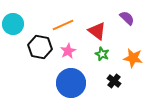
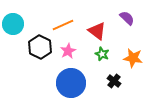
black hexagon: rotated 15 degrees clockwise
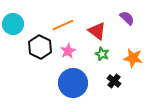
blue circle: moved 2 px right
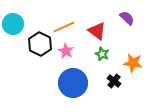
orange line: moved 1 px right, 2 px down
black hexagon: moved 3 px up
pink star: moved 2 px left; rotated 14 degrees counterclockwise
orange star: moved 5 px down
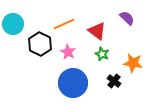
orange line: moved 3 px up
pink star: moved 2 px right, 1 px down
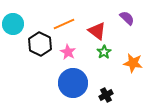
green star: moved 2 px right, 2 px up; rotated 16 degrees clockwise
black cross: moved 8 px left, 14 px down; rotated 24 degrees clockwise
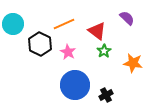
green star: moved 1 px up
blue circle: moved 2 px right, 2 px down
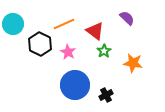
red triangle: moved 2 px left
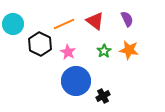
purple semicircle: moved 1 px down; rotated 21 degrees clockwise
red triangle: moved 10 px up
orange star: moved 4 px left, 13 px up
blue circle: moved 1 px right, 4 px up
black cross: moved 3 px left, 1 px down
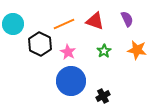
red triangle: rotated 18 degrees counterclockwise
orange star: moved 8 px right
blue circle: moved 5 px left
